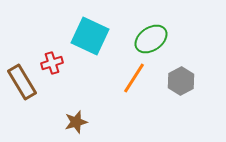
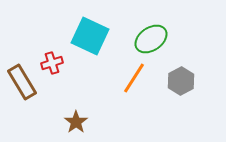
brown star: rotated 20 degrees counterclockwise
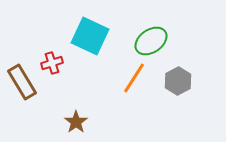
green ellipse: moved 2 px down
gray hexagon: moved 3 px left
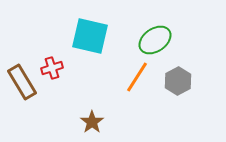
cyan square: rotated 12 degrees counterclockwise
green ellipse: moved 4 px right, 1 px up
red cross: moved 5 px down
orange line: moved 3 px right, 1 px up
brown star: moved 16 px right
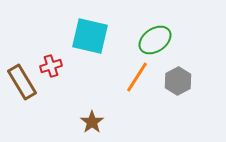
red cross: moved 1 px left, 2 px up
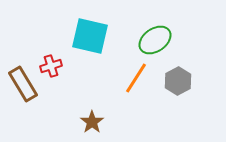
orange line: moved 1 px left, 1 px down
brown rectangle: moved 1 px right, 2 px down
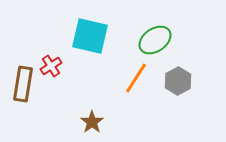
red cross: rotated 15 degrees counterclockwise
brown rectangle: rotated 40 degrees clockwise
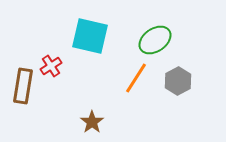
brown rectangle: moved 2 px down
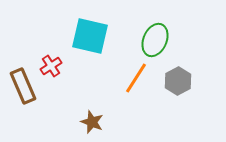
green ellipse: rotated 32 degrees counterclockwise
brown rectangle: rotated 32 degrees counterclockwise
brown star: rotated 15 degrees counterclockwise
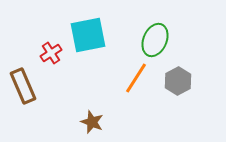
cyan square: moved 2 px left, 1 px up; rotated 24 degrees counterclockwise
red cross: moved 13 px up
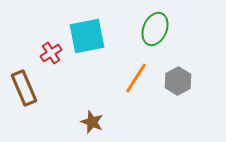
cyan square: moved 1 px left, 1 px down
green ellipse: moved 11 px up
brown rectangle: moved 1 px right, 2 px down
